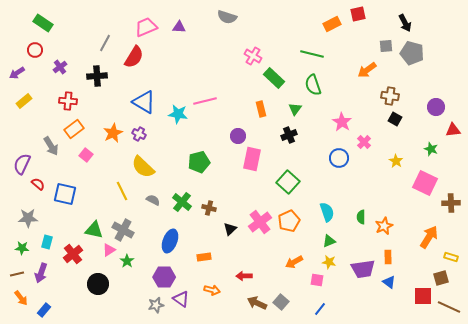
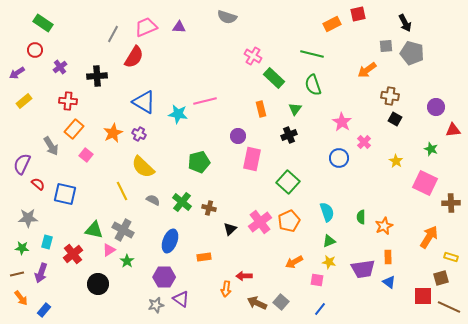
gray line at (105, 43): moved 8 px right, 9 px up
orange rectangle at (74, 129): rotated 12 degrees counterclockwise
orange arrow at (212, 290): moved 14 px right, 1 px up; rotated 84 degrees clockwise
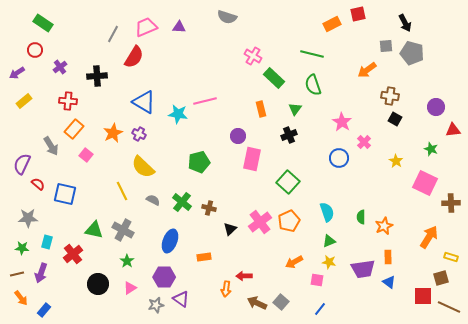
pink triangle at (109, 250): moved 21 px right, 38 px down
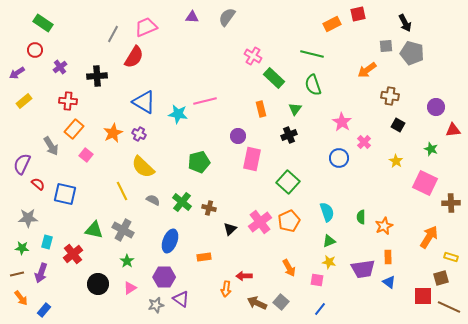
gray semicircle at (227, 17): rotated 108 degrees clockwise
purple triangle at (179, 27): moved 13 px right, 10 px up
black square at (395, 119): moved 3 px right, 6 px down
orange arrow at (294, 262): moved 5 px left, 6 px down; rotated 90 degrees counterclockwise
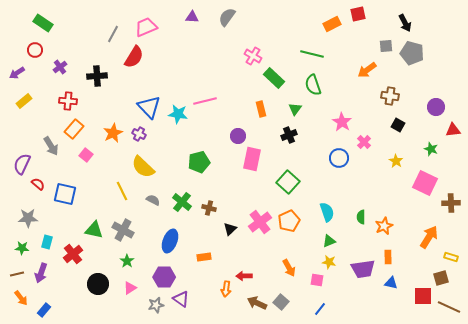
blue triangle at (144, 102): moved 5 px right, 5 px down; rotated 15 degrees clockwise
blue triangle at (389, 282): moved 2 px right, 1 px down; rotated 24 degrees counterclockwise
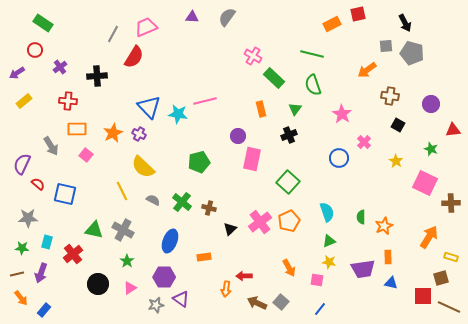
purple circle at (436, 107): moved 5 px left, 3 px up
pink star at (342, 122): moved 8 px up
orange rectangle at (74, 129): moved 3 px right; rotated 48 degrees clockwise
